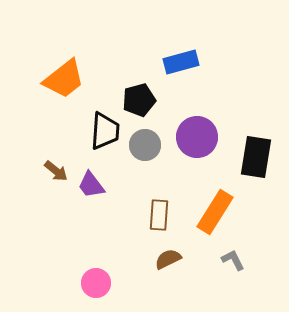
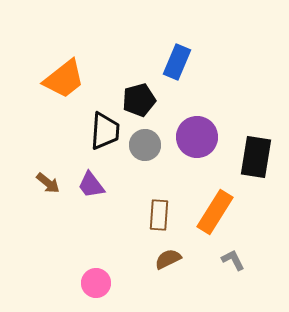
blue rectangle: moved 4 px left; rotated 52 degrees counterclockwise
brown arrow: moved 8 px left, 12 px down
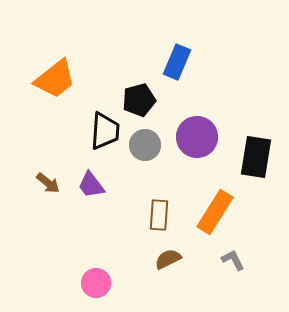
orange trapezoid: moved 9 px left
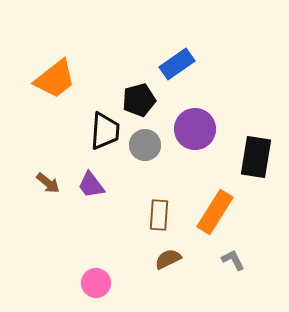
blue rectangle: moved 2 px down; rotated 32 degrees clockwise
purple circle: moved 2 px left, 8 px up
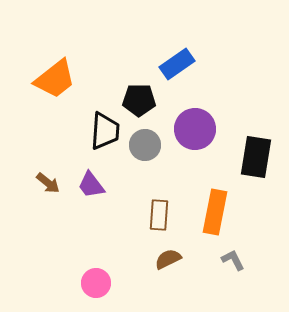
black pentagon: rotated 16 degrees clockwise
orange rectangle: rotated 21 degrees counterclockwise
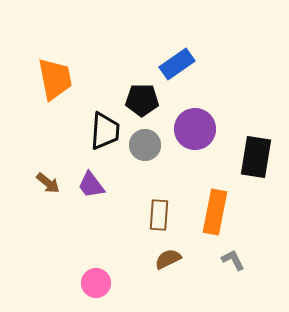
orange trapezoid: rotated 63 degrees counterclockwise
black pentagon: moved 3 px right
